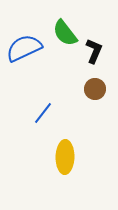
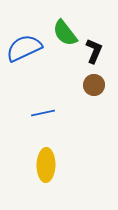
brown circle: moved 1 px left, 4 px up
blue line: rotated 40 degrees clockwise
yellow ellipse: moved 19 px left, 8 px down
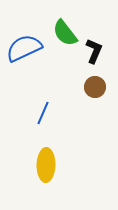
brown circle: moved 1 px right, 2 px down
blue line: rotated 55 degrees counterclockwise
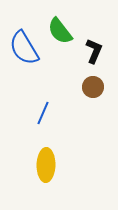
green semicircle: moved 5 px left, 2 px up
blue semicircle: rotated 96 degrees counterclockwise
brown circle: moved 2 px left
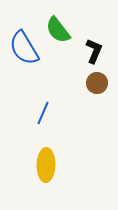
green semicircle: moved 2 px left, 1 px up
brown circle: moved 4 px right, 4 px up
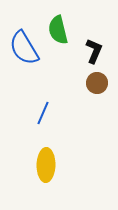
green semicircle: rotated 24 degrees clockwise
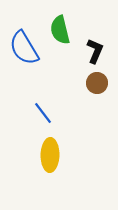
green semicircle: moved 2 px right
black L-shape: moved 1 px right
blue line: rotated 60 degrees counterclockwise
yellow ellipse: moved 4 px right, 10 px up
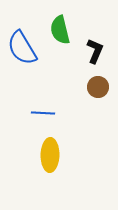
blue semicircle: moved 2 px left
brown circle: moved 1 px right, 4 px down
blue line: rotated 50 degrees counterclockwise
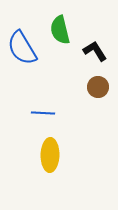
black L-shape: rotated 55 degrees counterclockwise
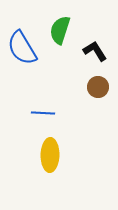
green semicircle: rotated 32 degrees clockwise
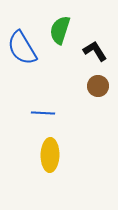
brown circle: moved 1 px up
